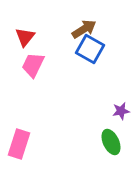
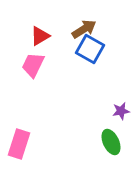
red triangle: moved 15 px right, 1 px up; rotated 20 degrees clockwise
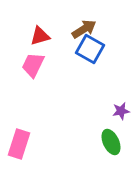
red triangle: rotated 15 degrees clockwise
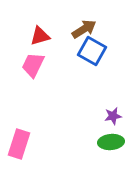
blue square: moved 2 px right, 2 px down
purple star: moved 8 px left, 5 px down
green ellipse: rotated 70 degrees counterclockwise
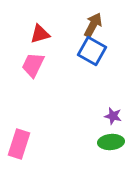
brown arrow: moved 9 px right, 4 px up; rotated 30 degrees counterclockwise
red triangle: moved 2 px up
purple star: rotated 24 degrees clockwise
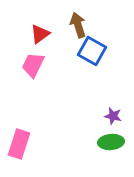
brown arrow: moved 15 px left; rotated 45 degrees counterclockwise
red triangle: rotated 20 degrees counterclockwise
